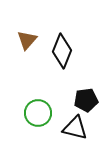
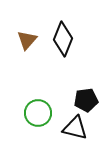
black diamond: moved 1 px right, 12 px up
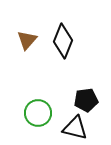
black diamond: moved 2 px down
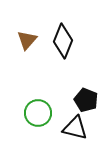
black pentagon: rotated 30 degrees clockwise
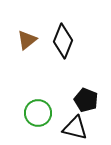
brown triangle: rotated 10 degrees clockwise
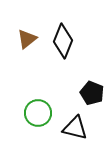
brown triangle: moved 1 px up
black pentagon: moved 6 px right, 7 px up
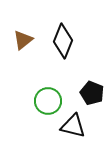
brown triangle: moved 4 px left, 1 px down
green circle: moved 10 px right, 12 px up
black triangle: moved 2 px left, 2 px up
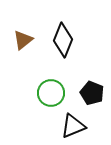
black diamond: moved 1 px up
green circle: moved 3 px right, 8 px up
black triangle: rotated 36 degrees counterclockwise
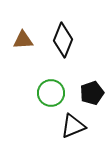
brown triangle: rotated 35 degrees clockwise
black pentagon: rotated 30 degrees clockwise
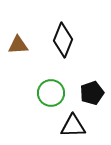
brown triangle: moved 5 px left, 5 px down
black triangle: rotated 20 degrees clockwise
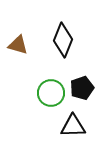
brown triangle: rotated 20 degrees clockwise
black pentagon: moved 10 px left, 5 px up
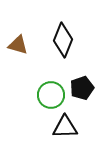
green circle: moved 2 px down
black triangle: moved 8 px left, 1 px down
